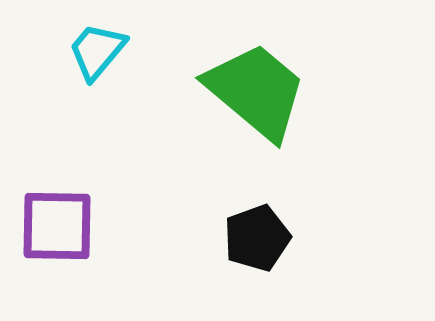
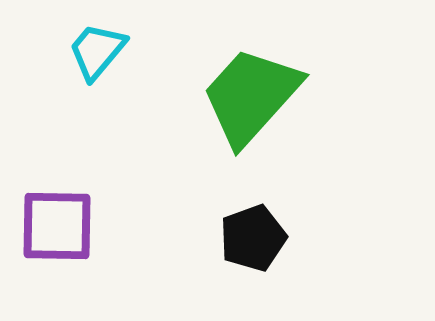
green trapezoid: moved 5 px left, 5 px down; rotated 88 degrees counterclockwise
black pentagon: moved 4 px left
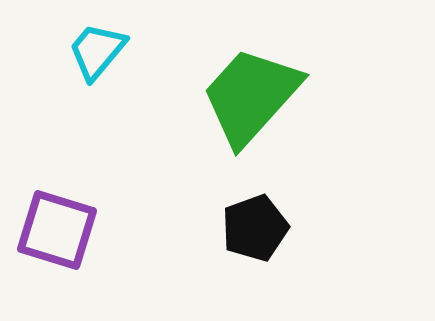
purple square: moved 4 px down; rotated 16 degrees clockwise
black pentagon: moved 2 px right, 10 px up
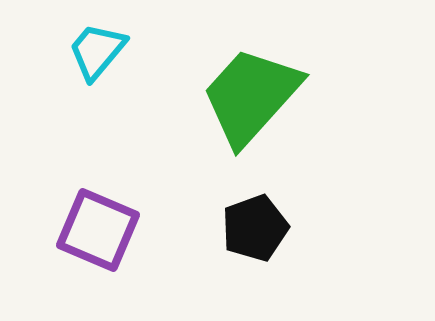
purple square: moved 41 px right; rotated 6 degrees clockwise
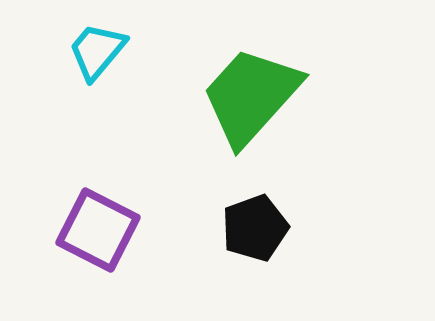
purple square: rotated 4 degrees clockwise
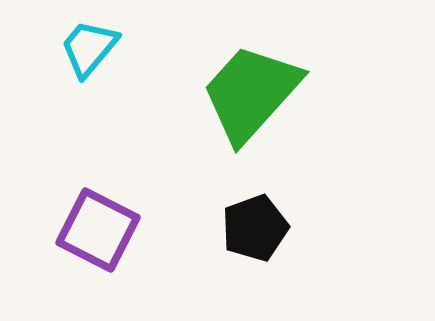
cyan trapezoid: moved 8 px left, 3 px up
green trapezoid: moved 3 px up
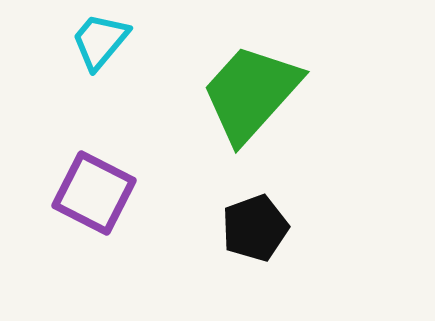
cyan trapezoid: moved 11 px right, 7 px up
purple square: moved 4 px left, 37 px up
